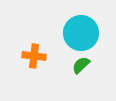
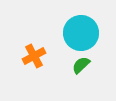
orange cross: rotated 35 degrees counterclockwise
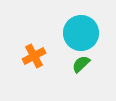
green semicircle: moved 1 px up
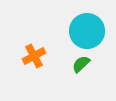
cyan circle: moved 6 px right, 2 px up
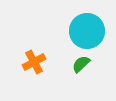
orange cross: moved 6 px down
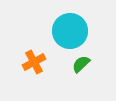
cyan circle: moved 17 px left
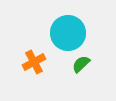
cyan circle: moved 2 px left, 2 px down
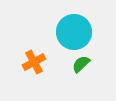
cyan circle: moved 6 px right, 1 px up
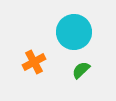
green semicircle: moved 6 px down
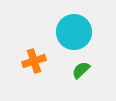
orange cross: moved 1 px up; rotated 10 degrees clockwise
